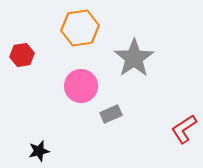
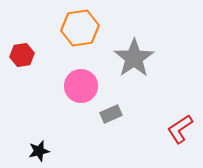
red L-shape: moved 4 px left
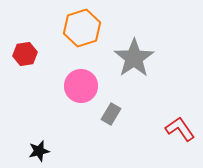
orange hexagon: moved 2 px right; rotated 9 degrees counterclockwise
red hexagon: moved 3 px right, 1 px up
gray rectangle: rotated 35 degrees counterclockwise
red L-shape: rotated 88 degrees clockwise
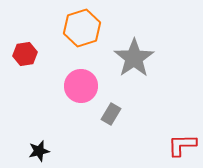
red L-shape: moved 2 px right, 16 px down; rotated 56 degrees counterclockwise
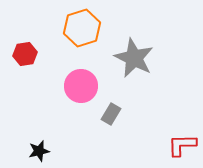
gray star: rotated 12 degrees counterclockwise
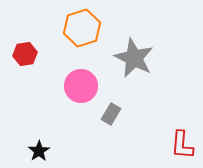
red L-shape: rotated 84 degrees counterclockwise
black star: rotated 20 degrees counterclockwise
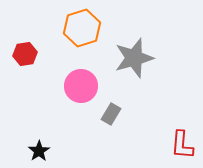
gray star: rotated 30 degrees clockwise
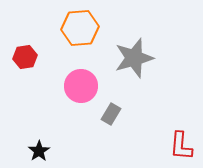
orange hexagon: moved 2 px left; rotated 12 degrees clockwise
red hexagon: moved 3 px down
red L-shape: moved 1 px left, 1 px down
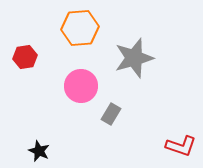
red L-shape: rotated 76 degrees counterclockwise
black star: rotated 15 degrees counterclockwise
